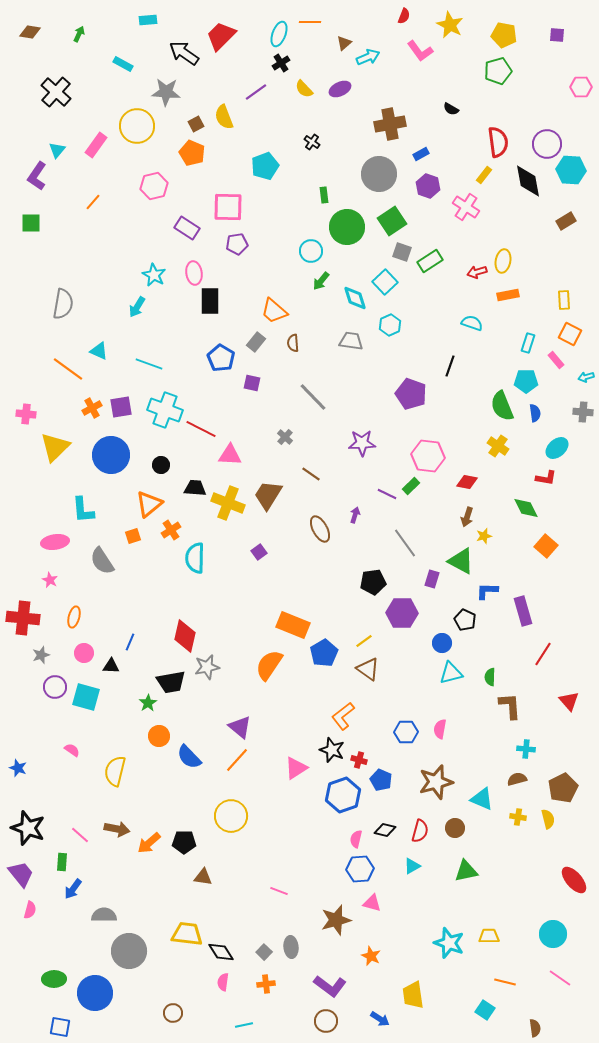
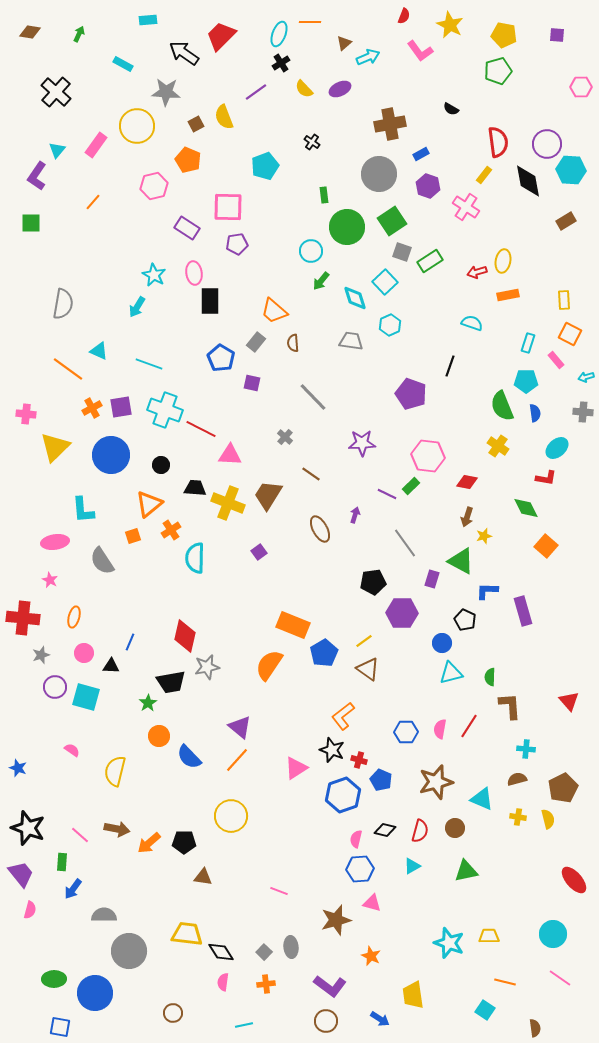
orange pentagon at (192, 153): moved 4 px left, 7 px down
red line at (543, 654): moved 74 px left, 72 px down
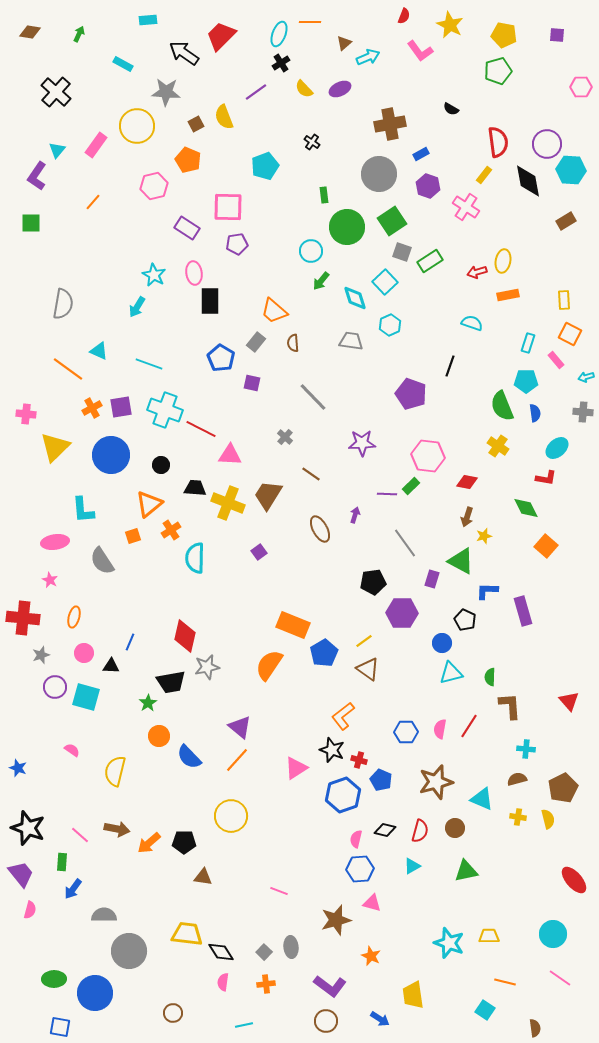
purple line at (387, 494): rotated 24 degrees counterclockwise
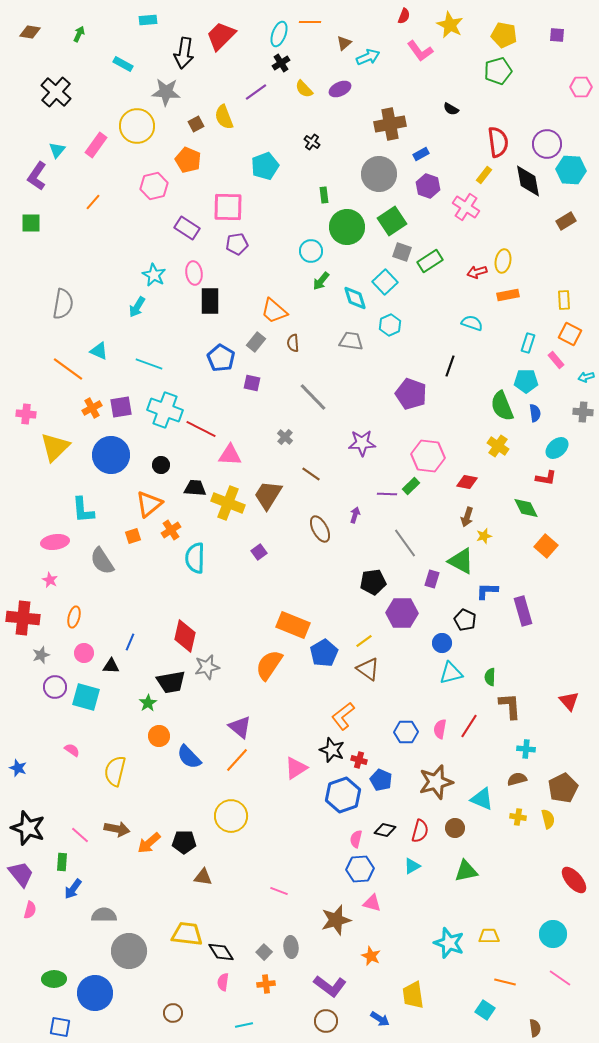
black arrow at (184, 53): rotated 116 degrees counterclockwise
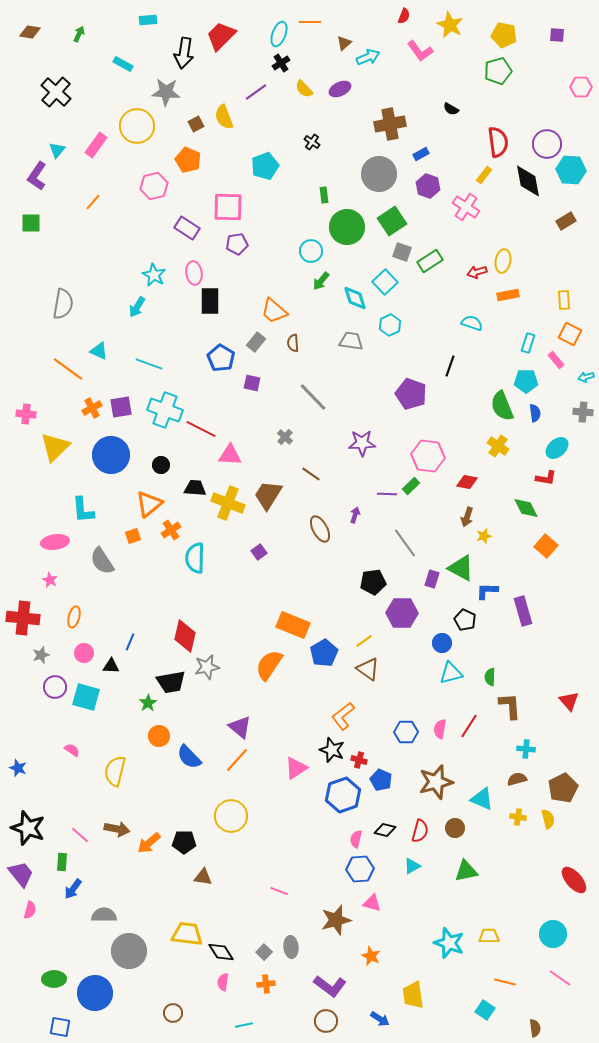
green triangle at (461, 561): moved 7 px down
